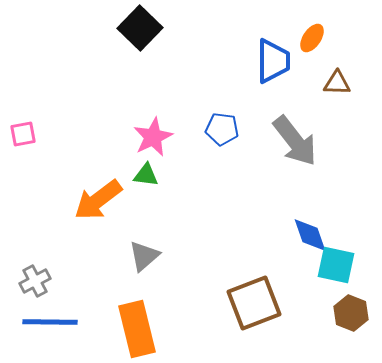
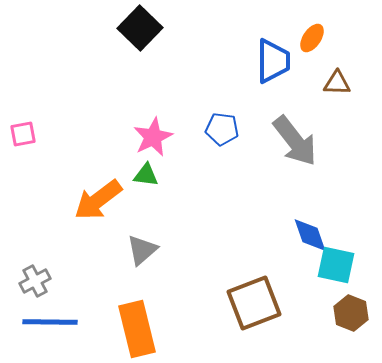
gray triangle: moved 2 px left, 6 px up
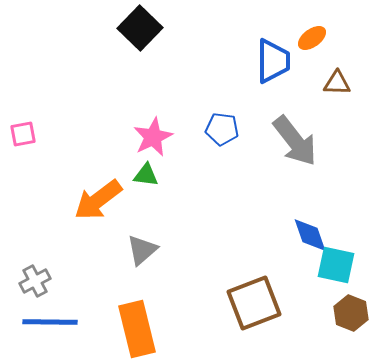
orange ellipse: rotated 20 degrees clockwise
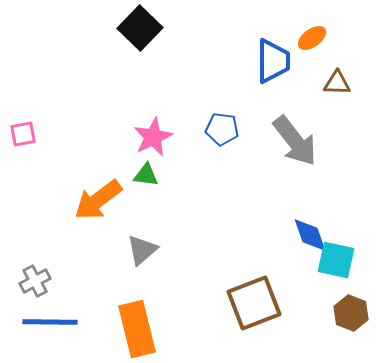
cyan square: moved 5 px up
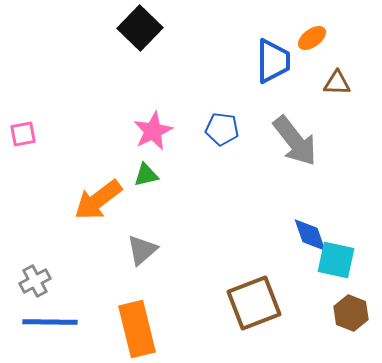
pink star: moved 6 px up
green triangle: rotated 20 degrees counterclockwise
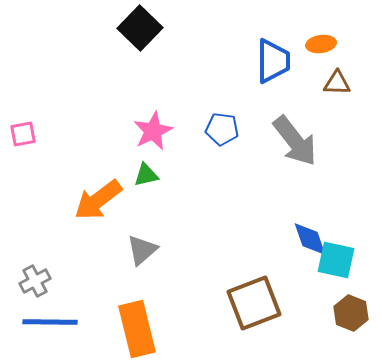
orange ellipse: moved 9 px right, 6 px down; rotated 28 degrees clockwise
blue diamond: moved 4 px down
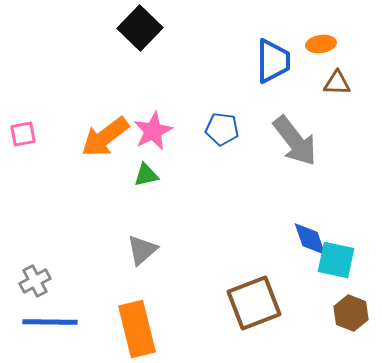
orange arrow: moved 7 px right, 63 px up
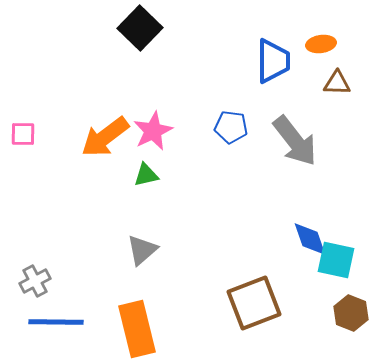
blue pentagon: moved 9 px right, 2 px up
pink square: rotated 12 degrees clockwise
blue line: moved 6 px right
